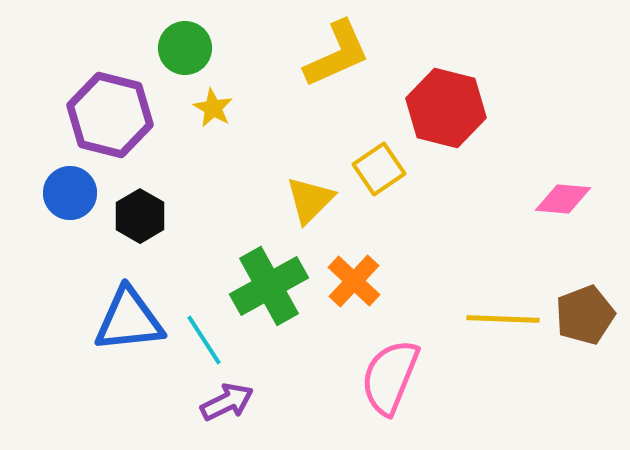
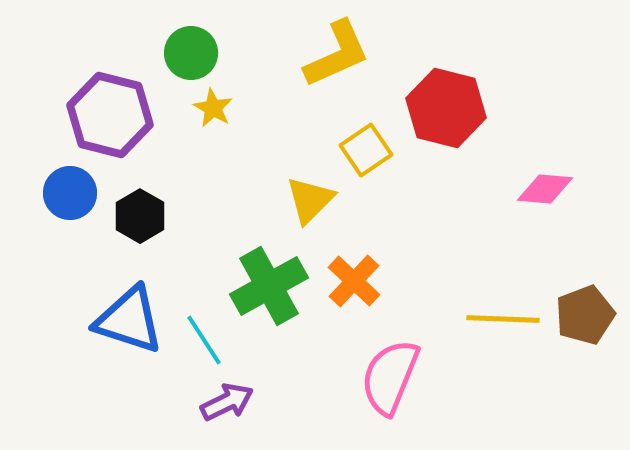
green circle: moved 6 px right, 5 px down
yellow square: moved 13 px left, 19 px up
pink diamond: moved 18 px left, 10 px up
blue triangle: rotated 24 degrees clockwise
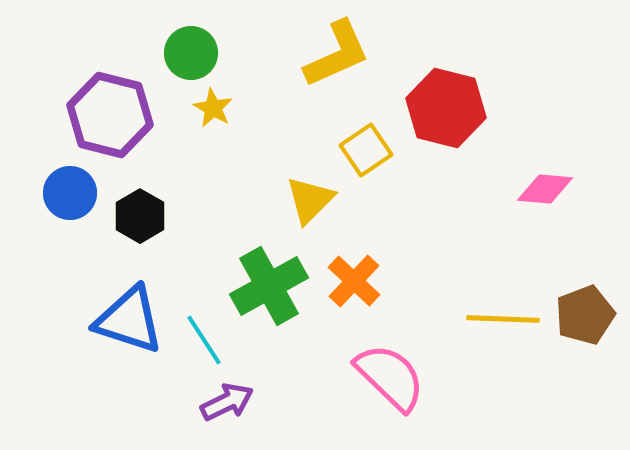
pink semicircle: rotated 112 degrees clockwise
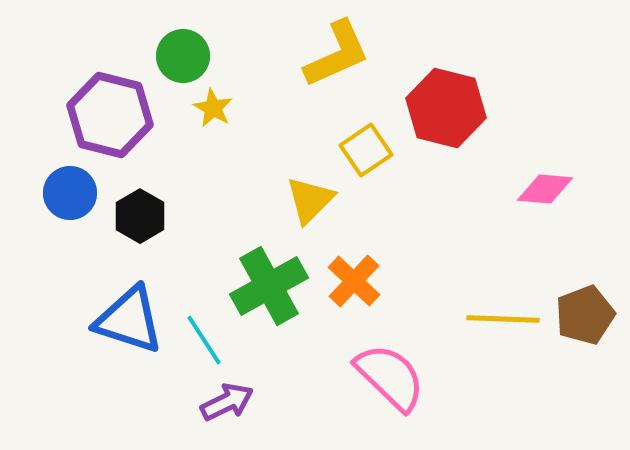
green circle: moved 8 px left, 3 px down
